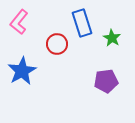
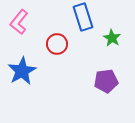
blue rectangle: moved 1 px right, 6 px up
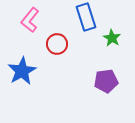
blue rectangle: moved 3 px right
pink L-shape: moved 11 px right, 2 px up
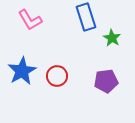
pink L-shape: rotated 70 degrees counterclockwise
red circle: moved 32 px down
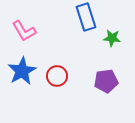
pink L-shape: moved 6 px left, 11 px down
green star: rotated 24 degrees counterclockwise
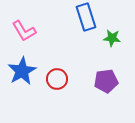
red circle: moved 3 px down
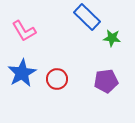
blue rectangle: moved 1 px right; rotated 28 degrees counterclockwise
blue star: moved 2 px down
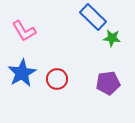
blue rectangle: moved 6 px right
purple pentagon: moved 2 px right, 2 px down
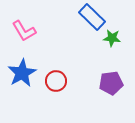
blue rectangle: moved 1 px left
red circle: moved 1 px left, 2 px down
purple pentagon: moved 3 px right
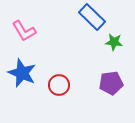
green star: moved 2 px right, 4 px down
blue star: rotated 20 degrees counterclockwise
red circle: moved 3 px right, 4 px down
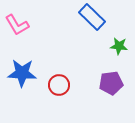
pink L-shape: moved 7 px left, 6 px up
green star: moved 5 px right, 4 px down
blue star: rotated 20 degrees counterclockwise
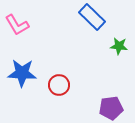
purple pentagon: moved 25 px down
